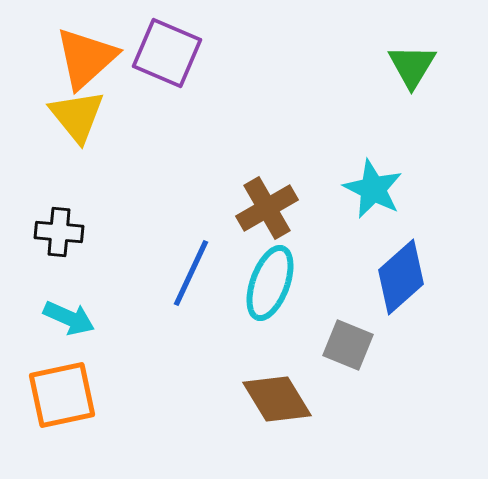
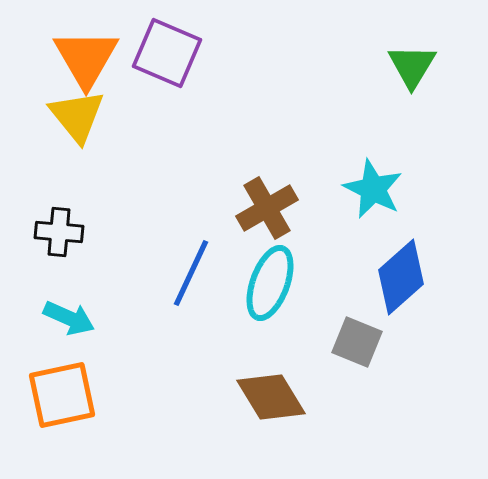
orange triangle: rotated 18 degrees counterclockwise
gray square: moved 9 px right, 3 px up
brown diamond: moved 6 px left, 2 px up
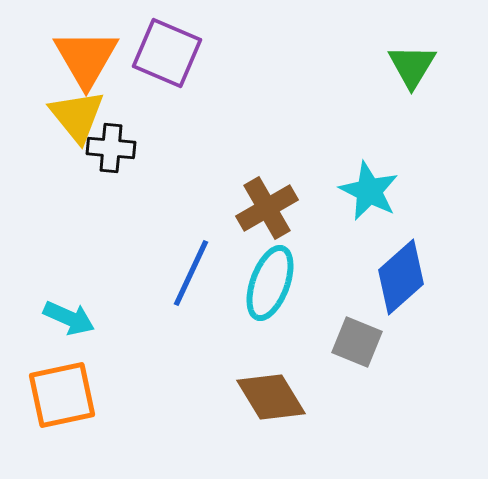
cyan star: moved 4 px left, 2 px down
black cross: moved 52 px right, 84 px up
